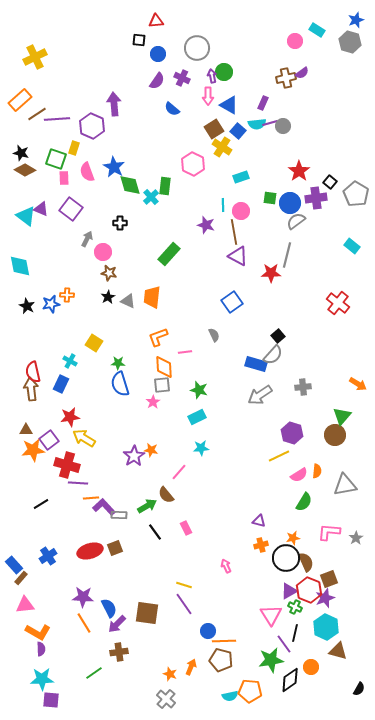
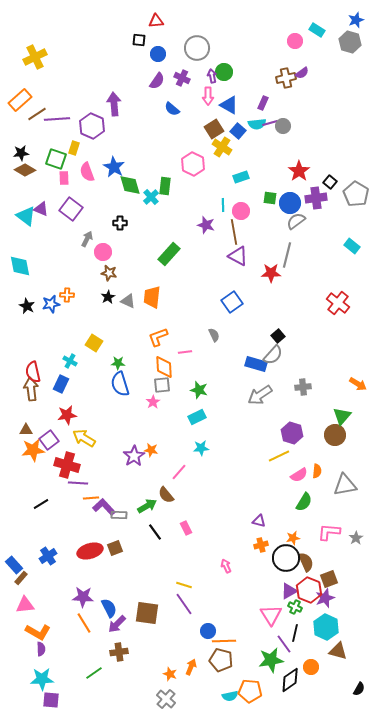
black star at (21, 153): rotated 21 degrees counterclockwise
red star at (70, 417): moved 3 px left, 2 px up
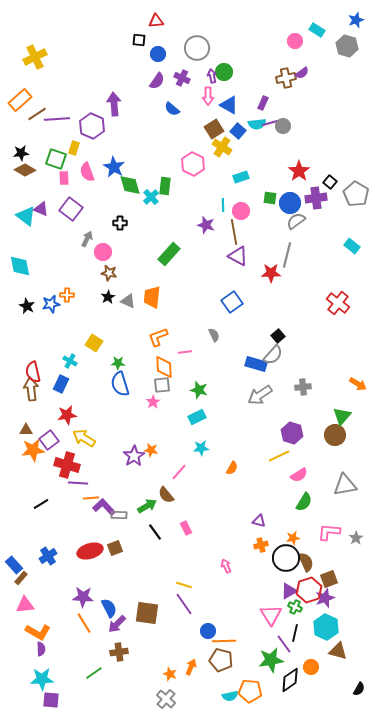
gray hexagon at (350, 42): moved 3 px left, 4 px down
orange semicircle at (317, 471): moved 85 px left, 3 px up; rotated 24 degrees clockwise
red hexagon at (309, 590): rotated 20 degrees clockwise
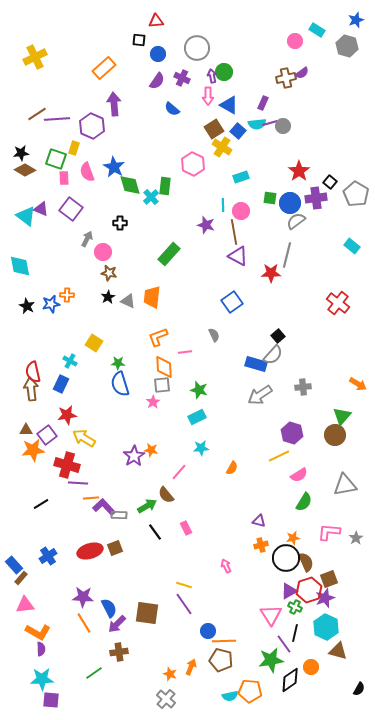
orange rectangle at (20, 100): moved 84 px right, 32 px up
purple square at (49, 440): moved 2 px left, 5 px up
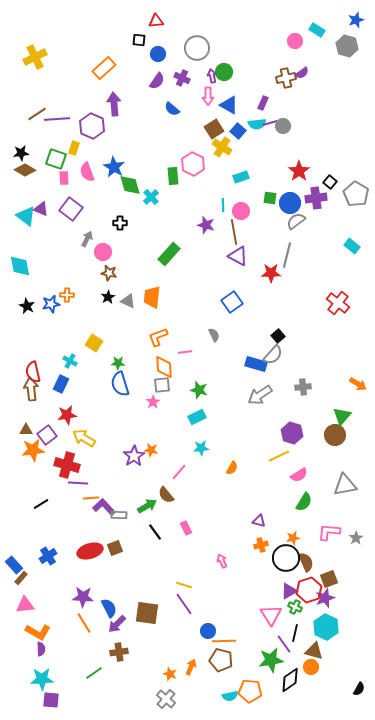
green rectangle at (165, 186): moved 8 px right, 10 px up; rotated 12 degrees counterclockwise
pink arrow at (226, 566): moved 4 px left, 5 px up
brown triangle at (338, 651): moved 24 px left
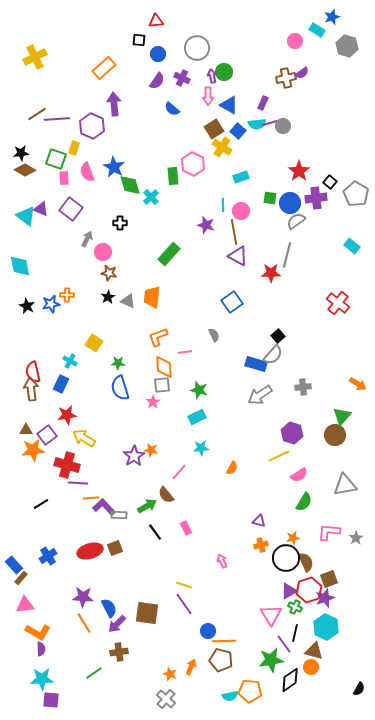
blue star at (356, 20): moved 24 px left, 3 px up
blue semicircle at (120, 384): moved 4 px down
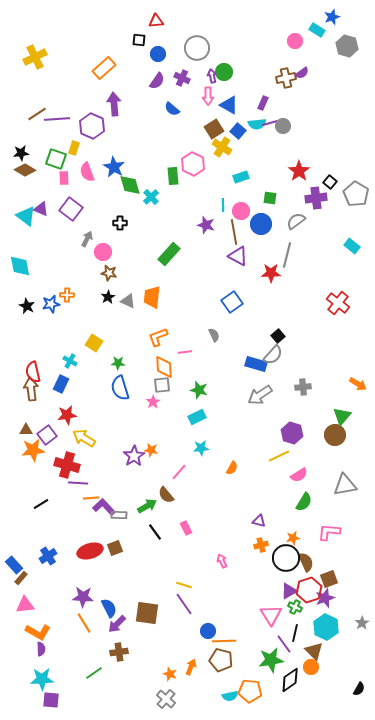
blue circle at (290, 203): moved 29 px left, 21 px down
gray star at (356, 538): moved 6 px right, 85 px down
brown triangle at (314, 651): rotated 30 degrees clockwise
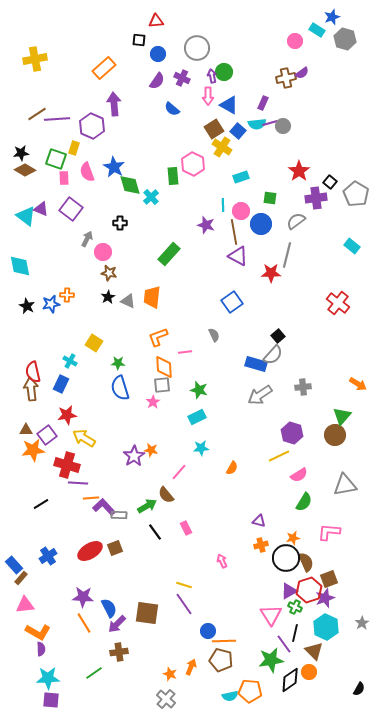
gray hexagon at (347, 46): moved 2 px left, 7 px up
yellow cross at (35, 57): moved 2 px down; rotated 15 degrees clockwise
red ellipse at (90, 551): rotated 15 degrees counterclockwise
orange circle at (311, 667): moved 2 px left, 5 px down
cyan star at (42, 679): moved 6 px right, 1 px up
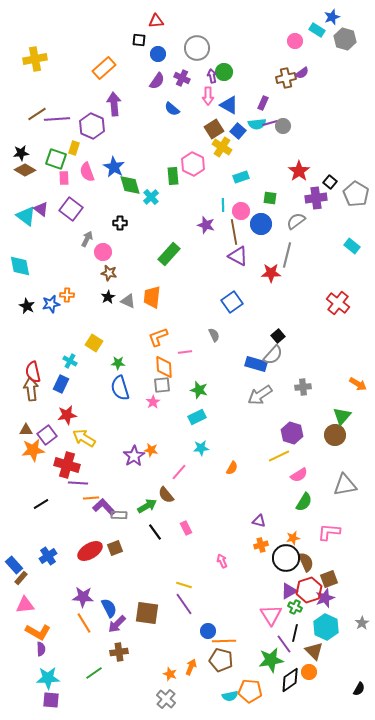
purple triangle at (41, 209): rotated 14 degrees clockwise
